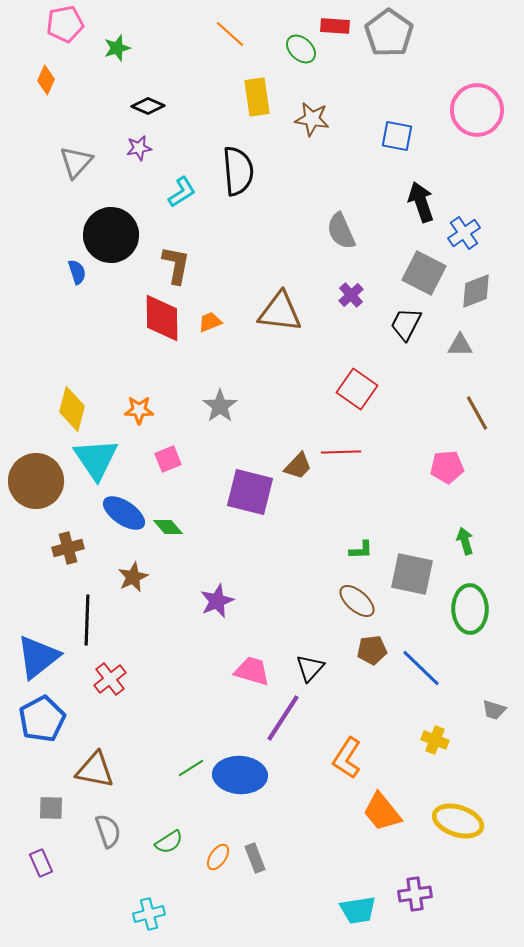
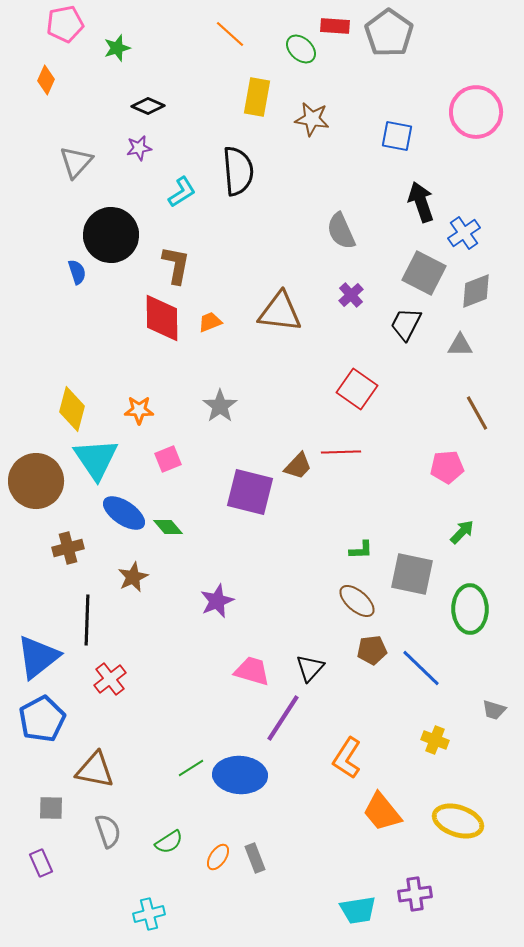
yellow rectangle at (257, 97): rotated 18 degrees clockwise
pink circle at (477, 110): moved 1 px left, 2 px down
green arrow at (465, 541): moved 3 px left, 9 px up; rotated 60 degrees clockwise
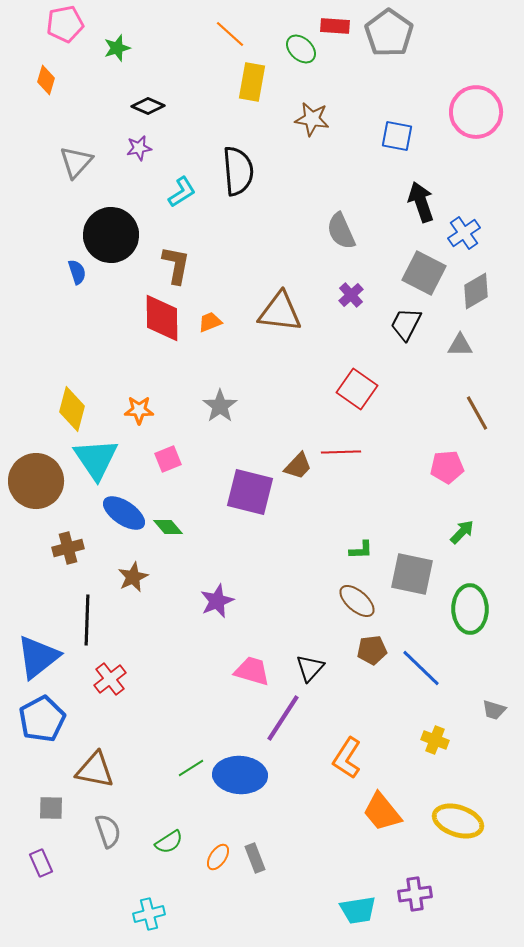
orange diamond at (46, 80): rotated 8 degrees counterclockwise
yellow rectangle at (257, 97): moved 5 px left, 15 px up
gray diamond at (476, 291): rotated 9 degrees counterclockwise
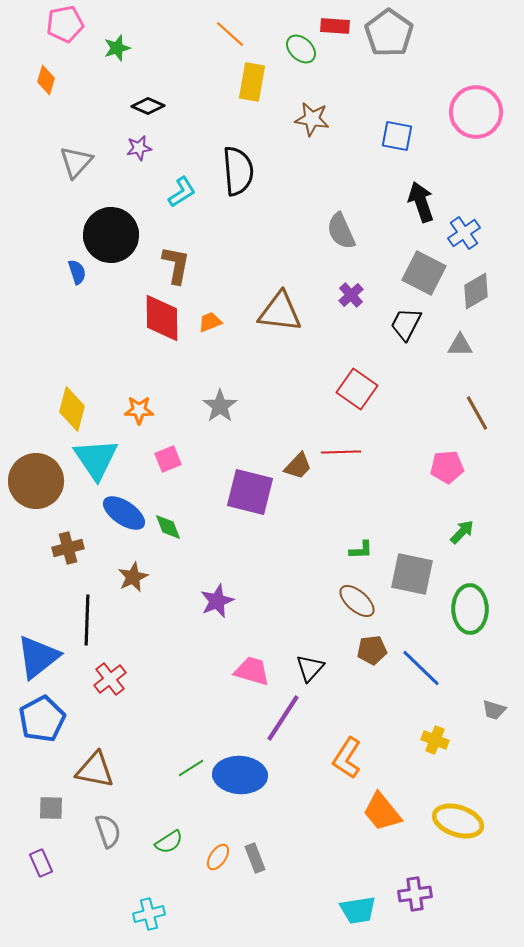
green diamond at (168, 527): rotated 20 degrees clockwise
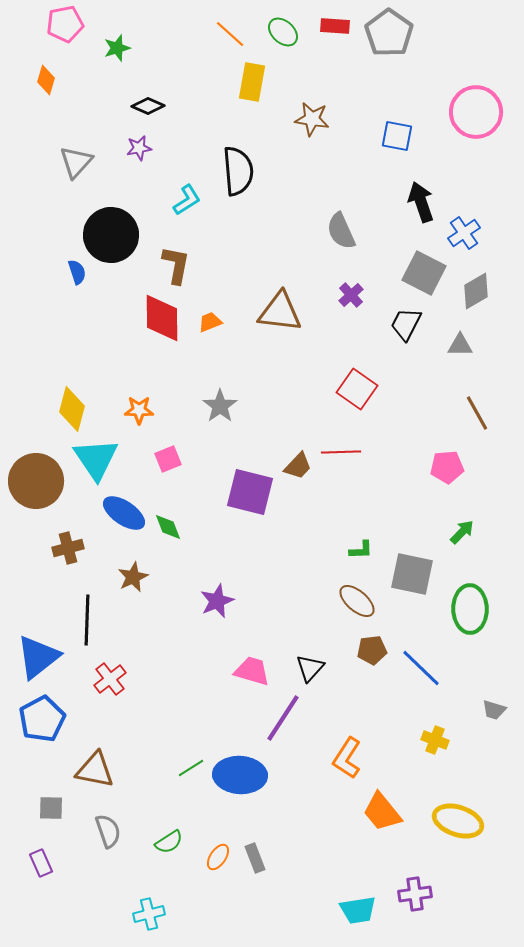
green ellipse at (301, 49): moved 18 px left, 17 px up
cyan L-shape at (182, 192): moved 5 px right, 8 px down
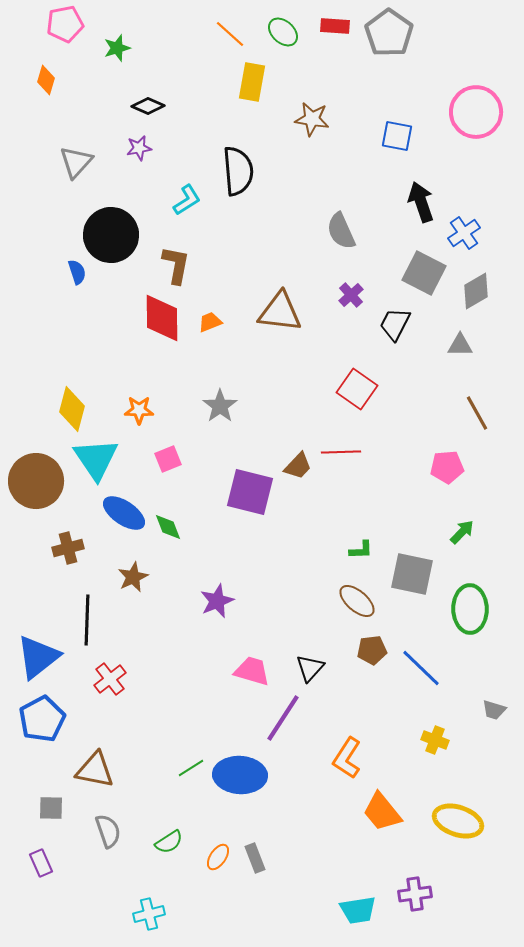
black trapezoid at (406, 324): moved 11 px left
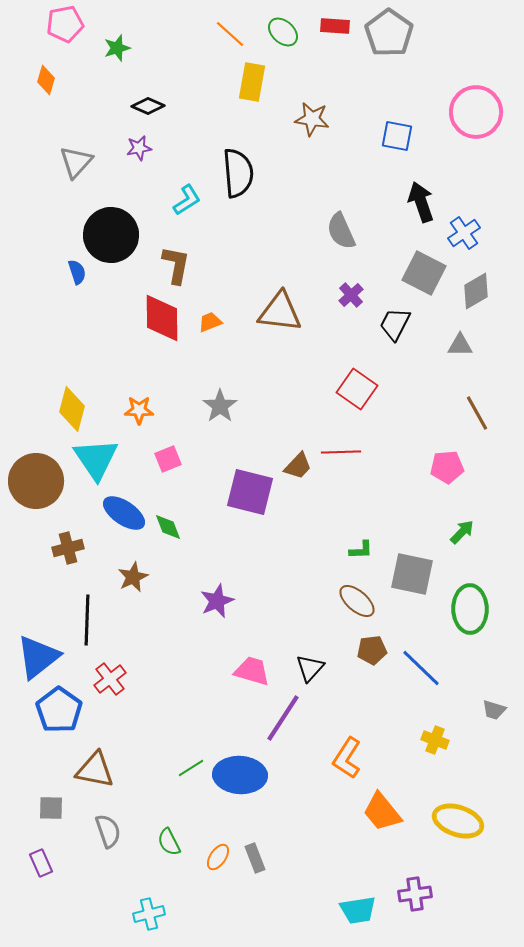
black semicircle at (238, 171): moved 2 px down
blue pentagon at (42, 719): moved 17 px right, 9 px up; rotated 9 degrees counterclockwise
green semicircle at (169, 842): rotated 96 degrees clockwise
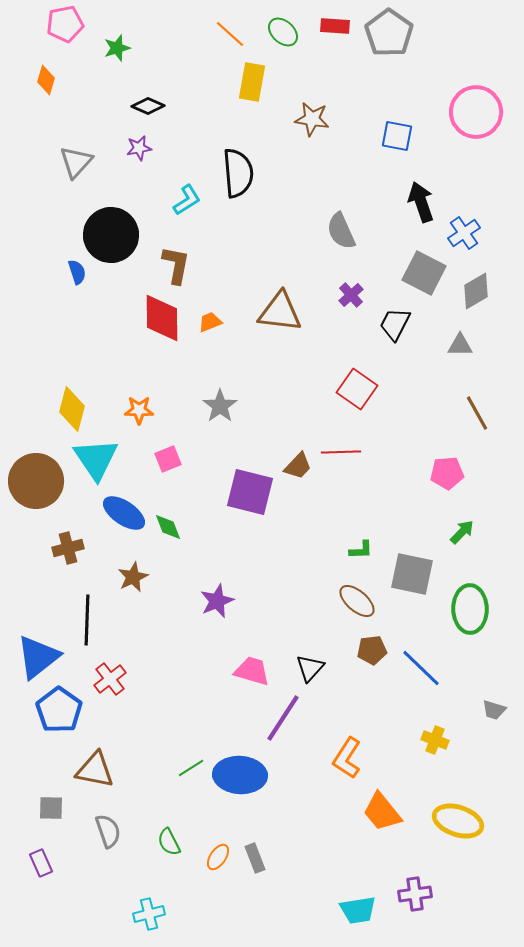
pink pentagon at (447, 467): moved 6 px down
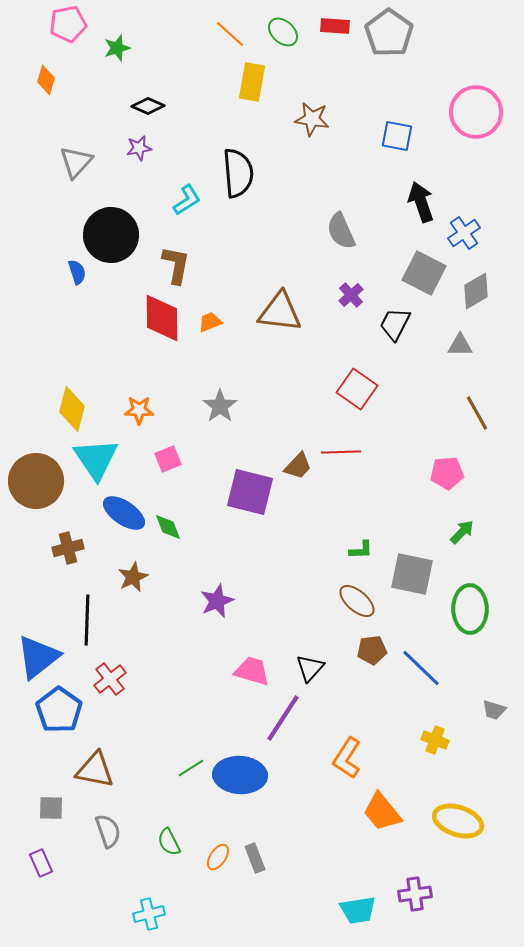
pink pentagon at (65, 24): moved 3 px right
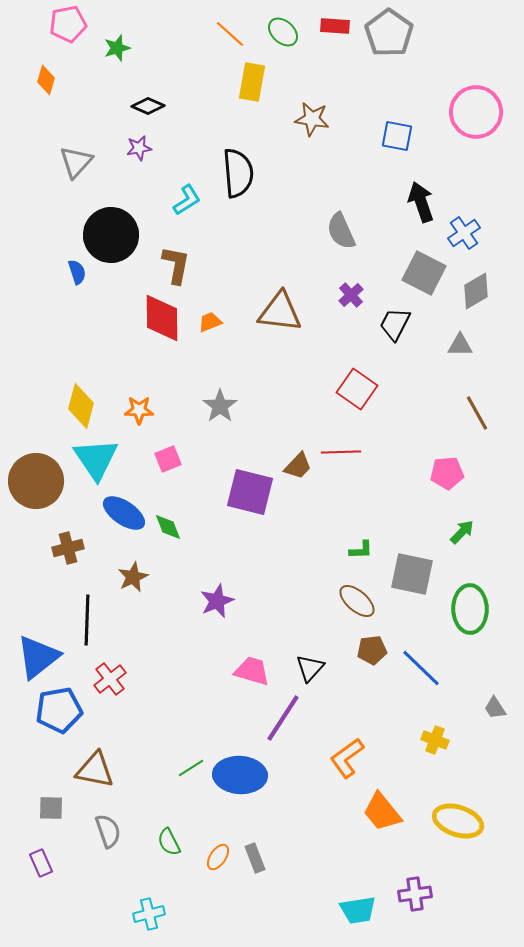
yellow diamond at (72, 409): moved 9 px right, 3 px up
blue pentagon at (59, 710): rotated 27 degrees clockwise
gray trapezoid at (494, 710): moved 1 px right, 2 px up; rotated 40 degrees clockwise
orange L-shape at (347, 758): rotated 21 degrees clockwise
